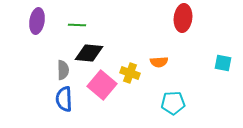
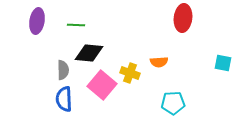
green line: moved 1 px left
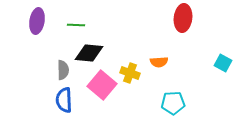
cyan square: rotated 18 degrees clockwise
blue semicircle: moved 1 px down
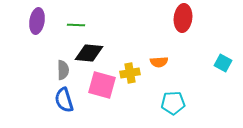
yellow cross: rotated 30 degrees counterclockwise
pink square: rotated 24 degrees counterclockwise
blue semicircle: rotated 15 degrees counterclockwise
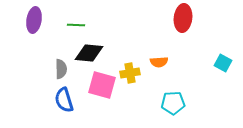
purple ellipse: moved 3 px left, 1 px up
gray semicircle: moved 2 px left, 1 px up
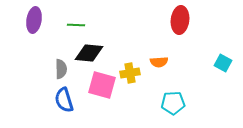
red ellipse: moved 3 px left, 2 px down
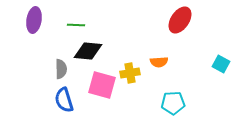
red ellipse: rotated 28 degrees clockwise
black diamond: moved 1 px left, 2 px up
cyan square: moved 2 px left, 1 px down
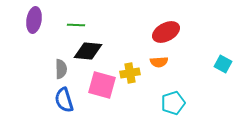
red ellipse: moved 14 px left, 12 px down; rotated 28 degrees clockwise
cyan square: moved 2 px right
cyan pentagon: rotated 15 degrees counterclockwise
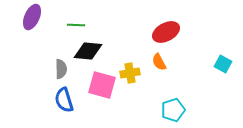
purple ellipse: moved 2 px left, 3 px up; rotated 15 degrees clockwise
orange semicircle: rotated 66 degrees clockwise
cyan pentagon: moved 7 px down
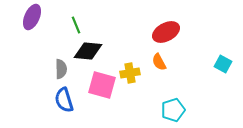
green line: rotated 66 degrees clockwise
